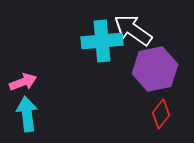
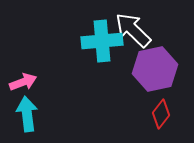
white arrow: rotated 9 degrees clockwise
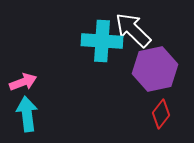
cyan cross: rotated 9 degrees clockwise
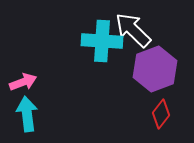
purple hexagon: rotated 9 degrees counterclockwise
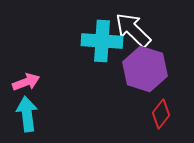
purple hexagon: moved 10 px left; rotated 21 degrees counterclockwise
pink arrow: moved 3 px right
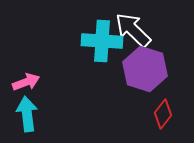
red diamond: moved 2 px right
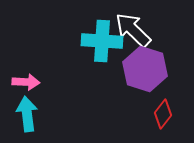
pink arrow: rotated 24 degrees clockwise
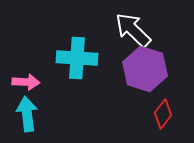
cyan cross: moved 25 px left, 17 px down
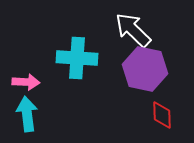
purple hexagon: rotated 6 degrees counterclockwise
red diamond: moved 1 px left, 1 px down; rotated 40 degrees counterclockwise
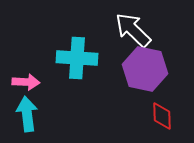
red diamond: moved 1 px down
